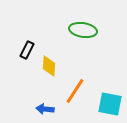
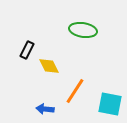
yellow diamond: rotated 30 degrees counterclockwise
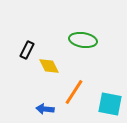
green ellipse: moved 10 px down
orange line: moved 1 px left, 1 px down
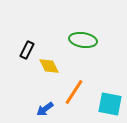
blue arrow: rotated 42 degrees counterclockwise
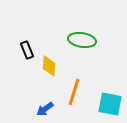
green ellipse: moved 1 px left
black rectangle: rotated 48 degrees counterclockwise
yellow diamond: rotated 30 degrees clockwise
orange line: rotated 16 degrees counterclockwise
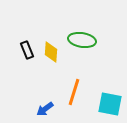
yellow diamond: moved 2 px right, 14 px up
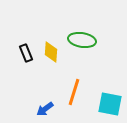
black rectangle: moved 1 px left, 3 px down
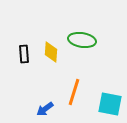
black rectangle: moved 2 px left, 1 px down; rotated 18 degrees clockwise
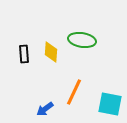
orange line: rotated 8 degrees clockwise
